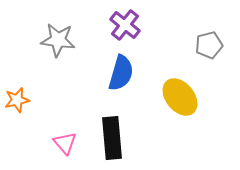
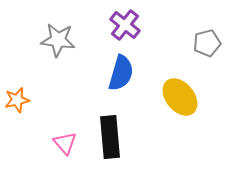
gray pentagon: moved 2 px left, 2 px up
black rectangle: moved 2 px left, 1 px up
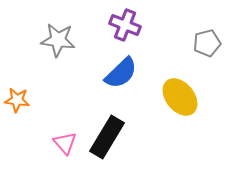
purple cross: rotated 16 degrees counterclockwise
blue semicircle: rotated 30 degrees clockwise
orange star: rotated 20 degrees clockwise
black rectangle: moved 3 px left; rotated 36 degrees clockwise
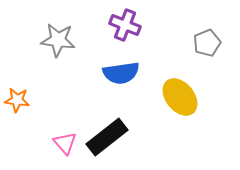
gray pentagon: rotated 8 degrees counterclockwise
blue semicircle: rotated 36 degrees clockwise
black rectangle: rotated 21 degrees clockwise
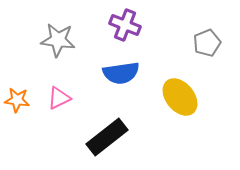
pink triangle: moved 6 px left, 45 px up; rotated 45 degrees clockwise
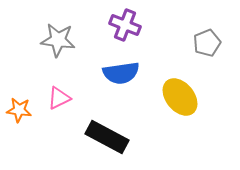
orange star: moved 2 px right, 10 px down
black rectangle: rotated 66 degrees clockwise
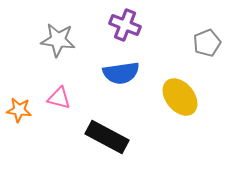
pink triangle: rotated 40 degrees clockwise
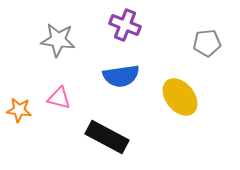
gray pentagon: rotated 16 degrees clockwise
blue semicircle: moved 3 px down
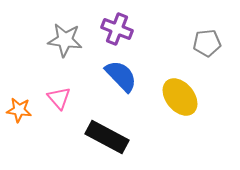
purple cross: moved 8 px left, 4 px down
gray star: moved 7 px right
blue semicircle: rotated 126 degrees counterclockwise
pink triangle: rotated 35 degrees clockwise
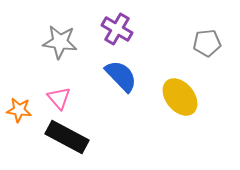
purple cross: rotated 8 degrees clockwise
gray star: moved 5 px left, 2 px down
black rectangle: moved 40 px left
